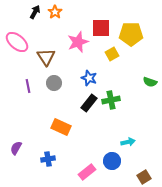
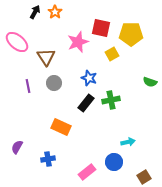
red square: rotated 12 degrees clockwise
black rectangle: moved 3 px left
purple semicircle: moved 1 px right, 1 px up
blue circle: moved 2 px right, 1 px down
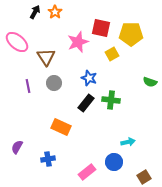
green cross: rotated 18 degrees clockwise
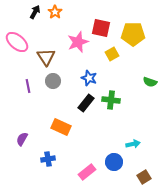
yellow pentagon: moved 2 px right
gray circle: moved 1 px left, 2 px up
cyan arrow: moved 5 px right, 2 px down
purple semicircle: moved 5 px right, 8 px up
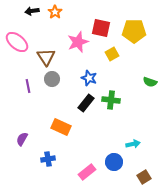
black arrow: moved 3 px left, 1 px up; rotated 128 degrees counterclockwise
yellow pentagon: moved 1 px right, 3 px up
gray circle: moved 1 px left, 2 px up
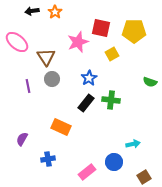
blue star: rotated 21 degrees clockwise
